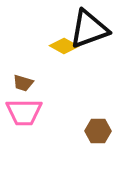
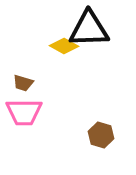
black triangle: rotated 18 degrees clockwise
brown hexagon: moved 3 px right, 4 px down; rotated 15 degrees clockwise
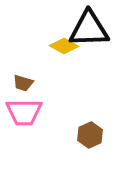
brown hexagon: moved 11 px left; rotated 20 degrees clockwise
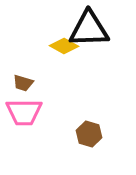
brown hexagon: moved 1 px left, 1 px up; rotated 20 degrees counterclockwise
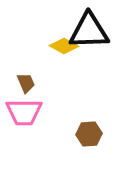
black triangle: moved 2 px down
brown trapezoid: moved 3 px right; rotated 130 degrees counterclockwise
brown hexagon: rotated 20 degrees counterclockwise
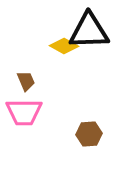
brown trapezoid: moved 2 px up
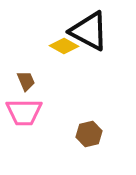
black triangle: rotated 30 degrees clockwise
brown hexagon: rotated 10 degrees counterclockwise
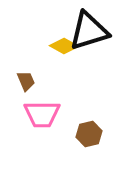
black triangle: rotated 45 degrees counterclockwise
pink trapezoid: moved 18 px right, 2 px down
